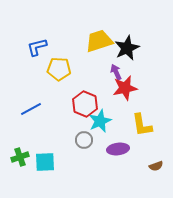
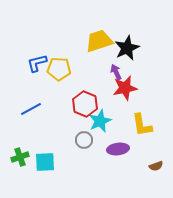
blue L-shape: moved 16 px down
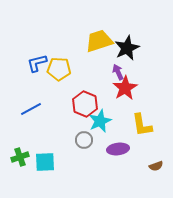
purple arrow: moved 2 px right
red star: rotated 20 degrees counterclockwise
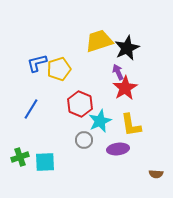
yellow pentagon: rotated 20 degrees counterclockwise
red hexagon: moved 5 px left
blue line: rotated 30 degrees counterclockwise
yellow L-shape: moved 11 px left
brown semicircle: moved 8 px down; rotated 24 degrees clockwise
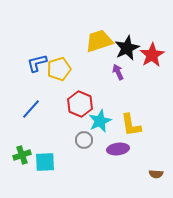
red star: moved 27 px right, 33 px up
blue line: rotated 10 degrees clockwise
green cross: moved 2 px right, 2 px up
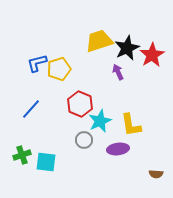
cyan square: moved 1 px right; rotated 10 degrees clockwise
